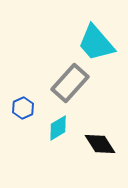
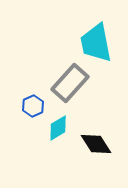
cyan trapezoid: rotated 30 degrees clockwise
blue hexagon: moved 10 px right, 2 px up
black diamond: moved 4 px left
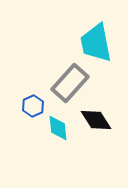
cyan diamond: rotated 64 degrees counterclockwise
black diamond: moved 24 px up
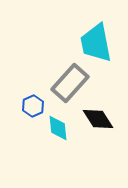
black diamond: moved 2 px right, 1 px up
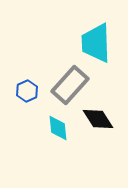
cyan trapezoid: rotated 9 degrees clockwise
gray rectangle: moved 2 px down
blue hexagon: moved 6 px left, 15 px up
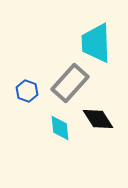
gray rectangle: moved 2 px up
blue hexagon: rotated 15 degrees counterclockwise
cyan diamond: moved 2 px right
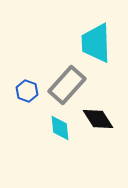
gray rectangle: moved 3 px left, 2 px down
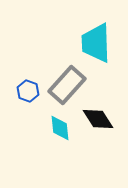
blue hexagon: moved 1 px right
